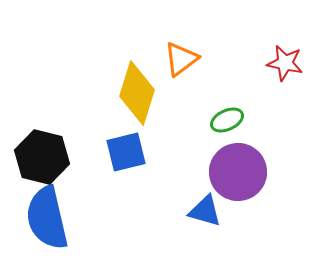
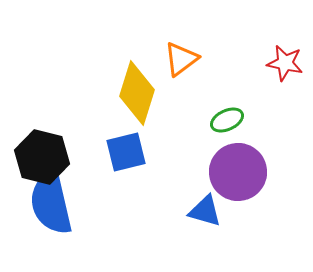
blue semicircle: moved 4 px right, 15 px up
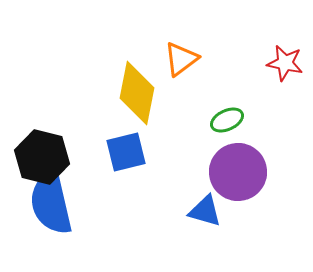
yellow diamond: rotated 6 degrees counterclockwise
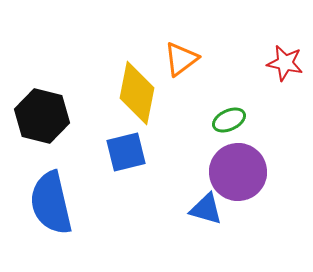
green ellipse: moved 2 px right
black hexagon: moved 41 px up
blue triangle: moved 1 px right, 2 px up
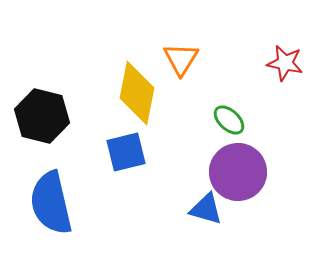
orange triangle: rotated 21 degrees counterclockwise
green ellipse: rotated 68 degrees clockwise
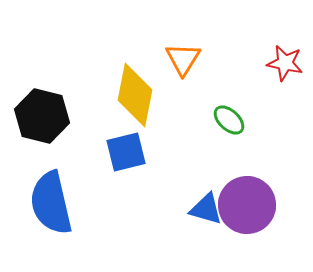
orange triangle: moved 2 px right
yellow diamond: moved 2 px left, 2 px down
purple circle: moved 9 px right, 33 px down
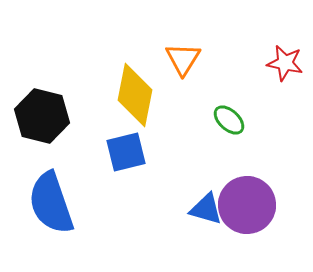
blue semicircle: rotated 6 degrees counterclockwise
